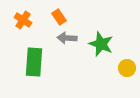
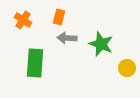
orange rectangle: rotated 49 degrees clockwise
green rectangle: moved 1 px right, 1 px down
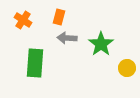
green star: rotated 15 degrees clockwise
